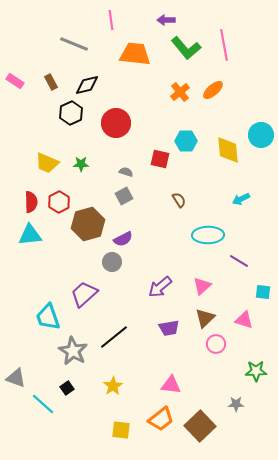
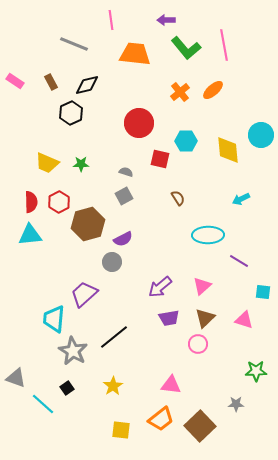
red circle at (116, 123): moved 23 px right
brown semicircle at (179, 200): moved 1 px left, 2 px up
cyan trapezoid at (48, 317): moved 6 px right, 2 px down; rotated 24 degrees clockwise
purple trapezoid at (169, 328): moved 10 px up
pink circle at (216, 344): moved 18 px left
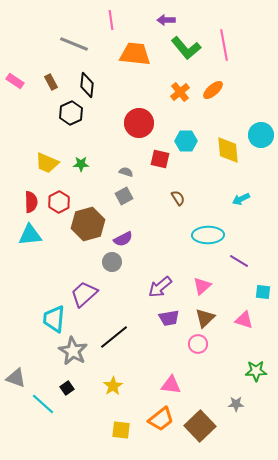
black diamond at (87, 85): rotated 70 degrees counterclockwise
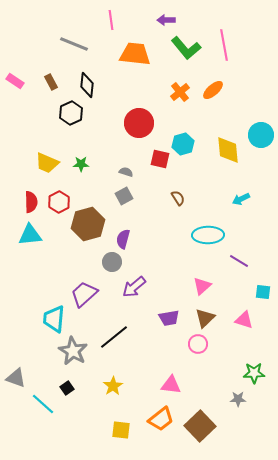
cyan hexagon at (186, 141): moved 3 px left, 3 px down; rotated 15 degrees counterclockwise
purple semicircle at (123, 239): rotated 132 degrees clockwise
purple arrow at (160, 287): moved 26 px left
green star at (256, 371): moved 2 px left, 2 px down
gray star at (236, 404): moved 2 px right, 5 px up
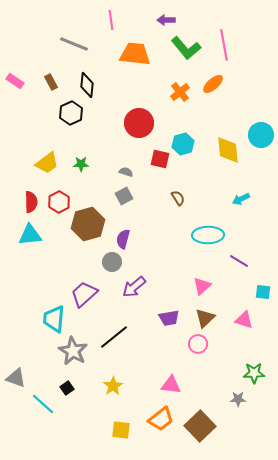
orange ellipse at (213, 90): moved 6 px up
yellow trapezoid at (47, 163): rotated 60 degrees counterclockwise
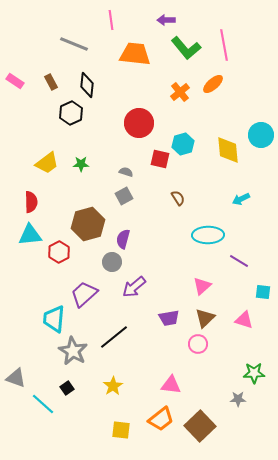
red hexagon at (59, 202): moved 50 px down
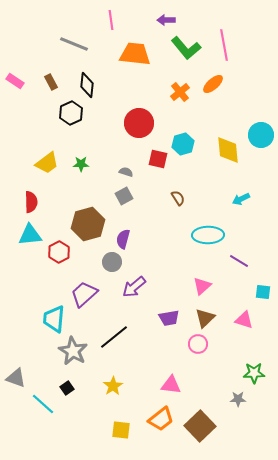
red square at (160, 159): moved 2 px left
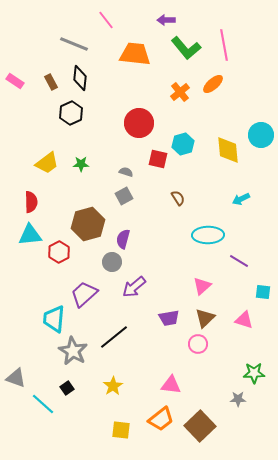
pink line at (111, 20): moved 5 px left; rotated 30 degrees counterclockwise
black diamond at (87, 85): moved 7 px left, 7 px up
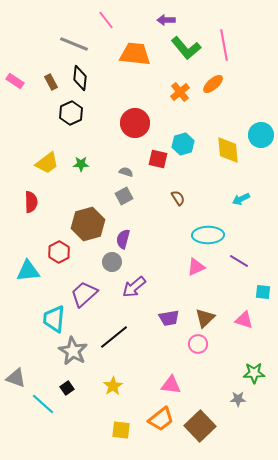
red circle at (139, 123): moved 4 px left
cyan triangle at (30, 235): moved 2 px left, 36 px down
pink triangle at (202, 286): moved 6 px left, 19 px up; rotated 18 degrees clockwise
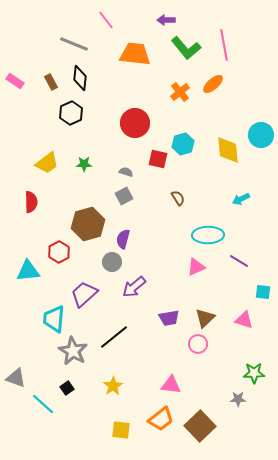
green star at (81, 164): moved 3 px right
